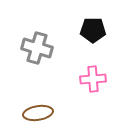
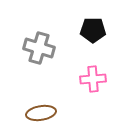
gray cross: moved 2 px right
brown ellipse: moved 3 px right
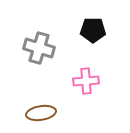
pink cross: moved 7 px left, 2 px down
